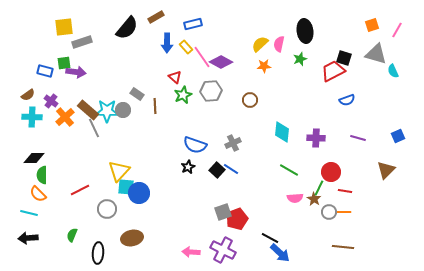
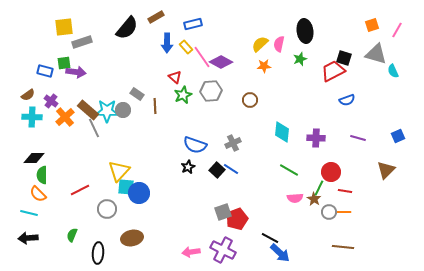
pink arrow at (191, 252): rotated 12 degrees counterclockwise
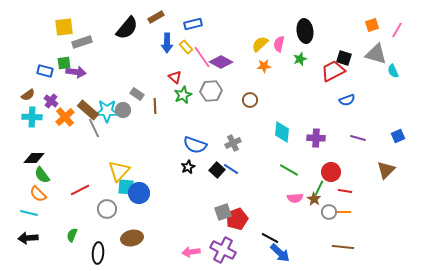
green semicircle at (42, 175): rotated 36 degrees counterclockwise
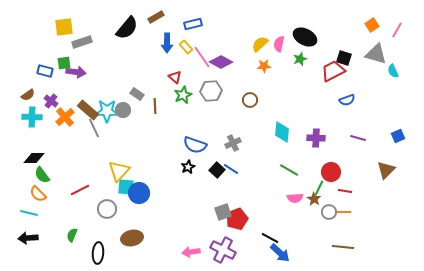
orange square at (372, 25): rotated 16 degrees counterclockwise
black ellipse at (305, 31): moved 6 px down; rotated 55 degrees counterclockwise
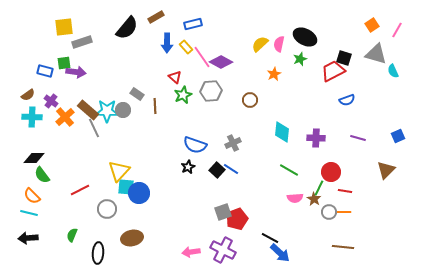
orange star at (264, 66): moved 10 px right, 8 px down; rotated 24 degrees counterclockwise
orange semicircle at (38, 194): moved 6 px left, 2 px down
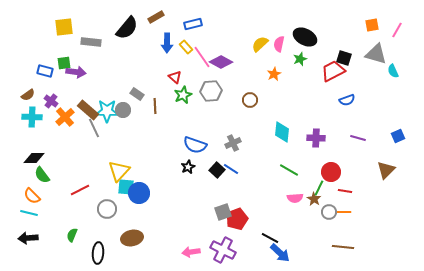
orange square at (372, 25): rotated 24 degrees clockwise
gray rectangle at (82, 42): moved 9 px right; rotated 24 degrees clockwise
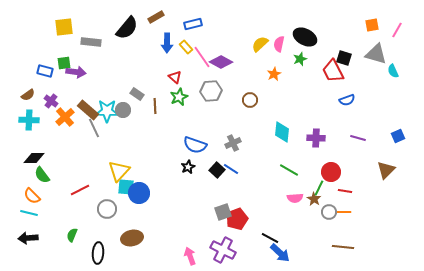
red trapezoid at (333, 71): rotated 90 degrees counterclockwise
green star at (183, 95): moved 4 px left, 2 px down
cyan cross at (32, 117): moved 3 px left, 3 px down
pink arrow at (191, 252): moved 1 px left, 4 px down; rotated 78 degrees clockwise
